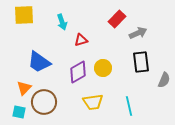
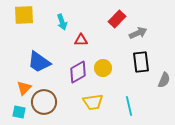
red triangle: rotated 16 degrees clockwise
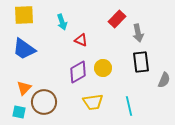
gray arrow: rotated 102 degrees clockwise
red triangle: rotated 24 degrees clockwise
blue trapezoid: moved 15 px left, 13 px up
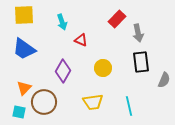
purple diamond: moved 15 px left, 1 px up; rotated 30 degrees counterclockwise
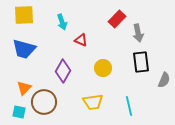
blue trapezoid: rotated 20 degrees counterclockwise
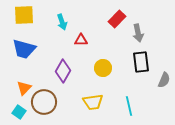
red triangle: rotated 24 degrees counterclockwise
cyan square: rotated 24 degrees clockwise
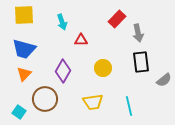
gray semicircle: rotated 28 degrees clockwise
orange triangle: moved 14 px up
brown circle: moved 1 px right, 3 px up
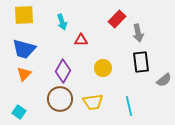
brown circle: moved 15 px right
